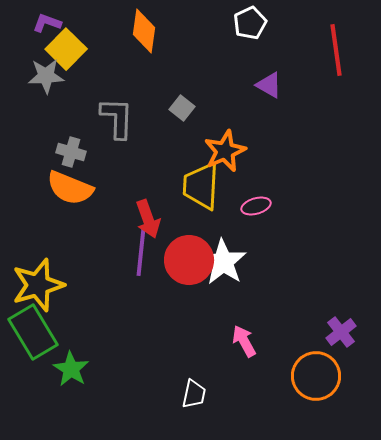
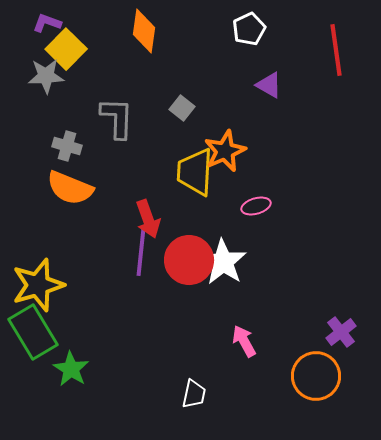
white pentagon: moved 1 px left, 6 px down
gray cross: moved 4 px left, 6 px up
yellow trapezoid: moved 6 px left, 14 px up
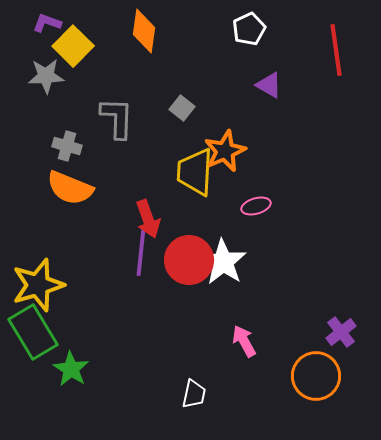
yellow square: moved 7 px right, 3 px up
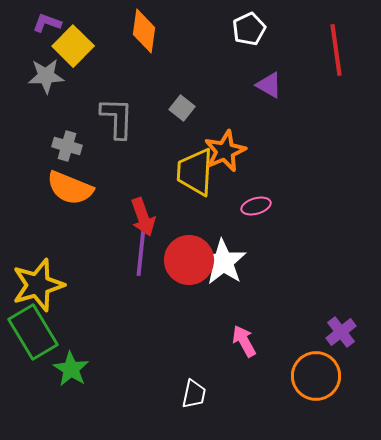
red arrow: moved 5 px left, 2 px up
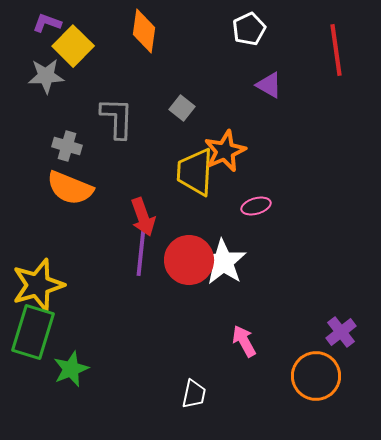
green rectangle: rotated 48 degrees clockwise
green star: rotated 18 degrees clockwise
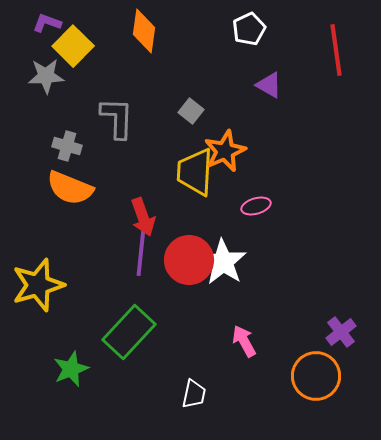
gray square: moved 9 px right, 3 px down
green rectangle: moved 96 px right; rotated 26 degrees clockwise
